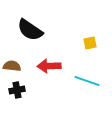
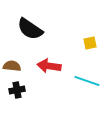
black semicircle: moved 1 px up
red arrow: rotated 10 degrees clockwise
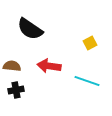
yellow square: rotated 16 degrees counterclockwise
black cross: moved 1 px left
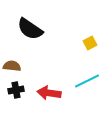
red arrow: moved 27 px down
cyan line: rotated 45 degrees counterclockwise
